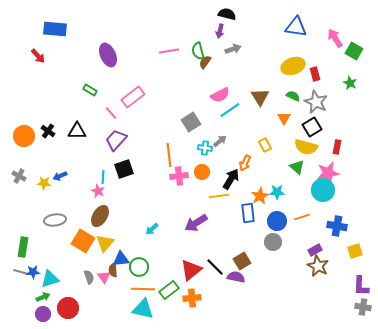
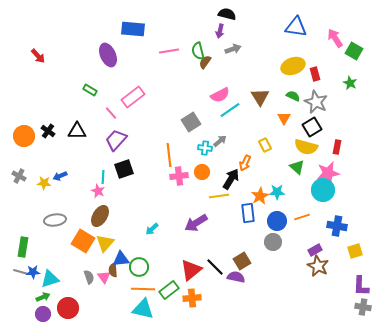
blue rectangle at (55, 29): moved 78 px right
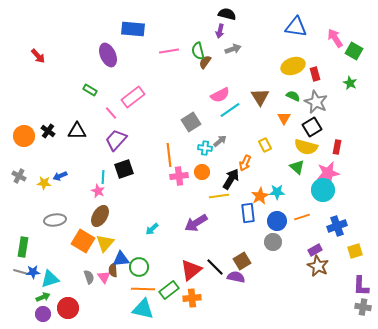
blue cross at (337, 226): rotated 30 degrees counterclockwise
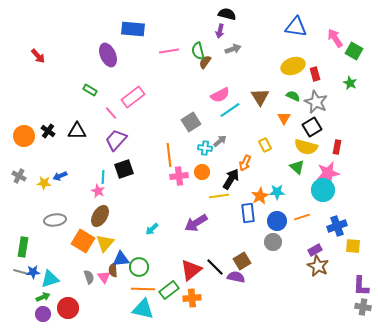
yellow square at (355, 251): moved 2 px left, 5 px up; rotated 21 degrees clockwise
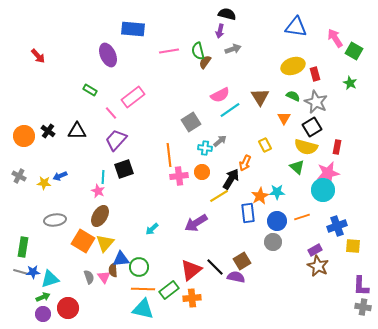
yellow line at (219, 196): rotated 24 degrees counterclockwise
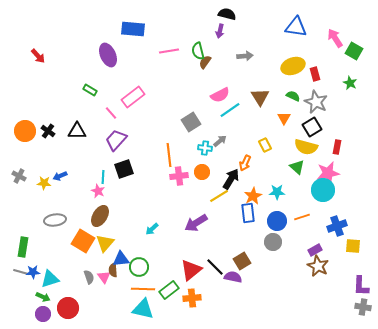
gray arrow at (233, 49): moved 12 px right, 7 px down; rotated 14 degrees clockwise
orange circle at (24, 136): moved 1 px right, 5 px up
orange star at (260, 196): moved 7 px left
purple semicircle at (236, 277): moved 3 px left
green arrow at (43, 297): rotated 48 degrees clockwise
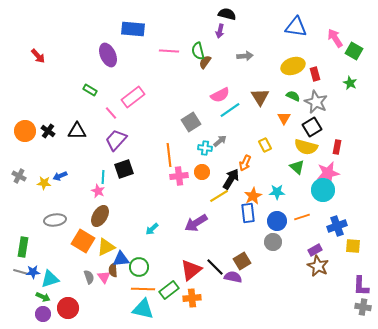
pink line at (169, 51): rotated 12 degrees clockwise
yellow triangle at (105, 243): moved 1 px right, 4 px down; rotated 24 degrees clockwise
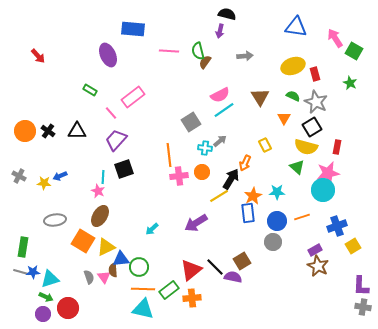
cyan line at (230, 110): moved 6 px left
yellow square at (353, 246): rotated 35 degrees counterclockwise
green arrow at (43, 297): moved 3 px right
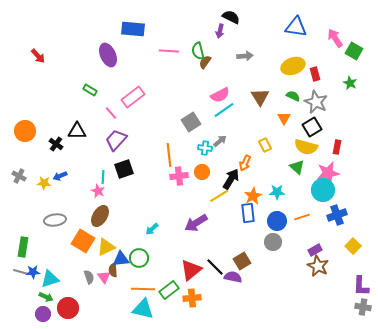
black semicircle at (227, 14): moved 4 px right, 3 px down; rotated 12 degrees clockwise
black cross at (48, 131): moved 8 px right, 13 px down
blue cross at (337, 226): moved 11 px up
yellow square at (353, 246): rotated 14 degrees counterclockwise
green circle at (139, 267): moved 9 px up
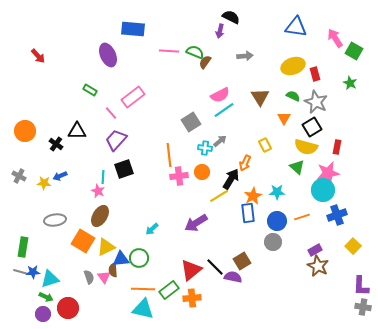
green semicircle at (198, 51): moved 3 px left, 1 px down; rotated 126 degrees clockwise
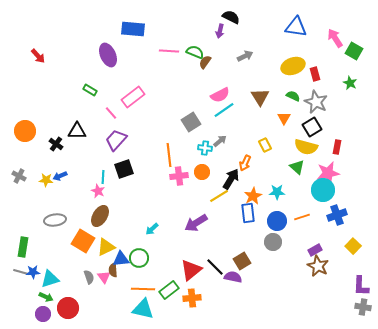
gray arrow at (245, 56): rotated 21 degrees counterclockwise
yellow star at (44, 183): moved 2 px right, 3 px up
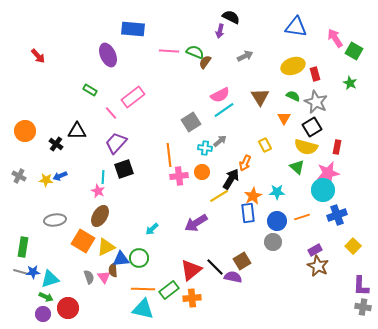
purple trapezoid at (116, 140): moved 3 px down
